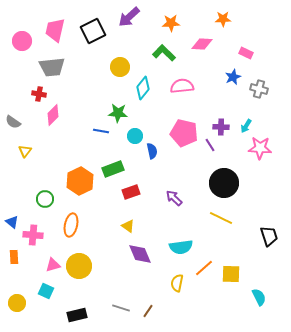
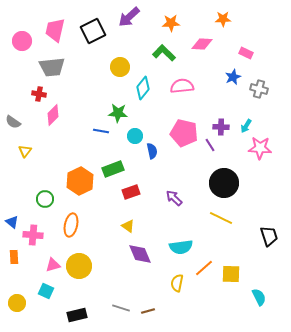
brown line at (148, 311): rotated 40 degrees clockwise
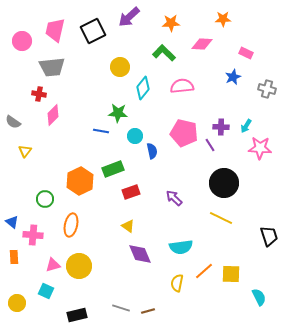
gray cross at (259, 89): moved 8 px right
orange line at (204, 268): moved 3 px down
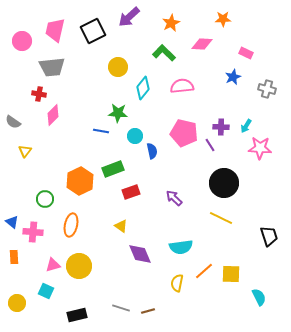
orange star at (171, 23): rotated 24 degrees counterclockwise
yellow circle at (120, 67): moved 2 px left
yellow triangle at (128, 226): moved 7 px left
pink cross at (33, 235): moved 3 px up
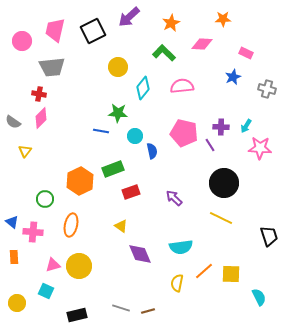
pink diamond at (53, 115): moved 12 px left, 3 px down
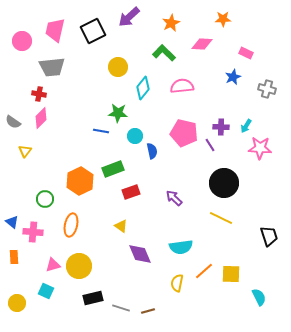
black rectangle at (77, 315): moved 16 px right, 17 px up
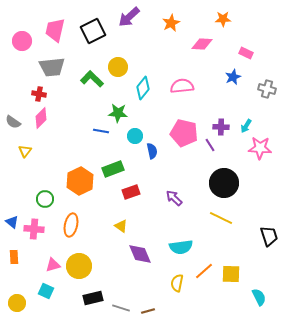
green L-shape at (164, 53): moved 72 px left, 26 px down
pink cross at (33, 232): moved 1 px right, 3 px up
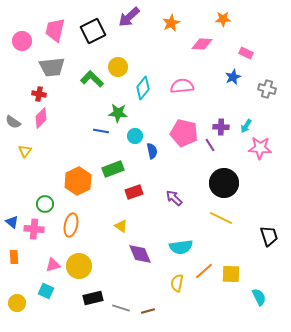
orange hexagon at (80, 181): moved 2 px left
red rectangle at (131, 192): moved 3 px right
green circle at (45, 199): moved 5 px down
